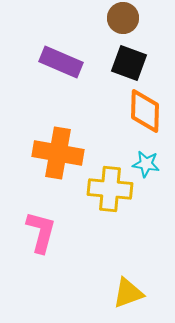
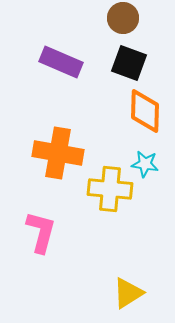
cyan star: moved 1 px left
yellow triangle: rotated 12 degrees counterclockwise
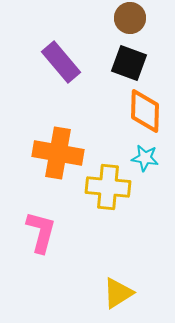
brown circle: moved 7 px right
purple rectangle: rotated 27 degrees clockwise
cyan star: moved 6 px up
yellow cross: moved 2 px left, 2 px up
yellow triangle: moved 10 px left
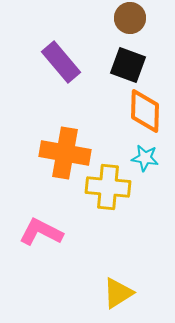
black square: moved 1 px left, 2 px down
orange cross: moved 7 px right
pink L-shape: rotated 78 degrees counterclockwise
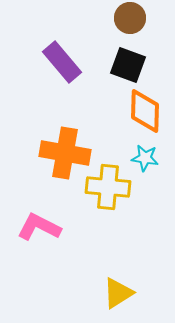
purple rectangle: moved 1 px right
pink L-shape: moved 2 px left, 5 px up
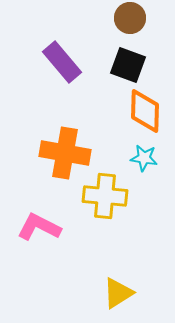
cyan star: moved 1 px left
yellow cross: moved 3 px left, 9 px down
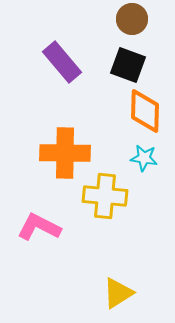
brown circle: moved 2 px right, 1 px down
orange cross: rotated 9 degrees counterclockwise
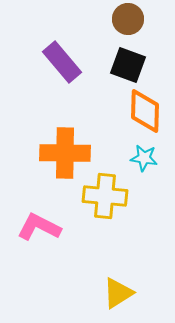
brown circle: moved 4 px left
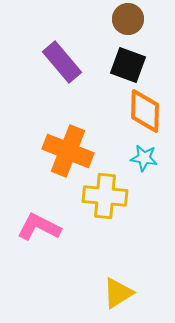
orange cross: moved 3 px right, 2 px up; rotated 21 degrees clockwise
